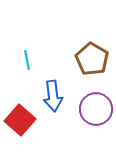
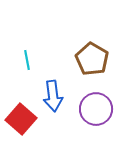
red square: moved 1 px right, 1 px up
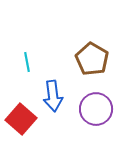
cyan line: moved 2 px down
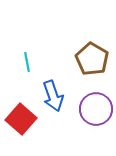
blue arrow: rotated 12 degrees counterclockwise
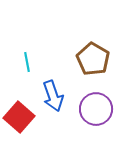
brown pentagon: moved 1 px right
red square: moved 2 px left, 2 px up
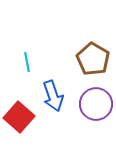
purple circle: moved 5 px up
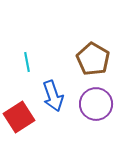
red square: rotated 16 degrees clockwise
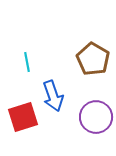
purple circle: moved 13 px down
red square: moved 4 px right; rotated 16 degrees clockwise
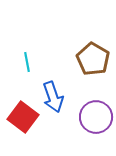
blue arrow: moved 1 px down
red square: rotated 36 degrees counterclockwise
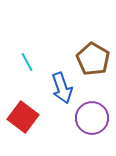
cyan line: rotated 18 degrees counterclockwise
blue arrow: moved 9 px right, 9 px up
purple circle: moved 4 px left, 1 px down
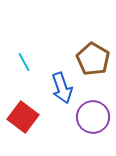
cyan line: moved 3 px left
purple circle: moved 1 px right, 1 px up
